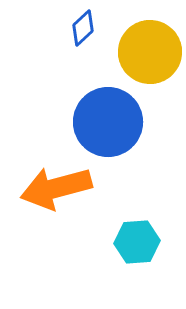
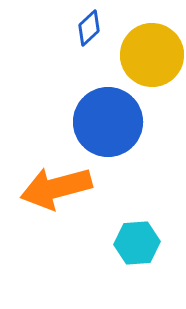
blue diamond: moved 6 px right
yellow circle: moved 2 px right, 3 px down
cyan hexagon: moved 1 px down
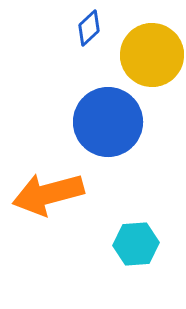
orange arrow: moved 8 px left, 6 px down
cyan hexagon: moved 1 px left, 1 px down
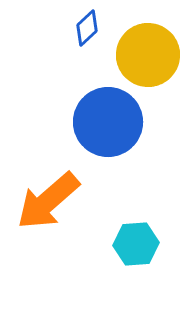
blue diamond: moved 2 px left
yellow circle: moved 4 px left
orange arrow: moved 7 px down; rotated 26 degrees counterclockwise
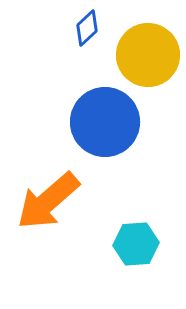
blue circle: moved 3 px left
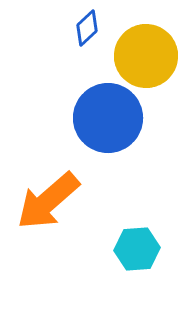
yellow circle: moved 2 px left, 1 px down
blue circle: moved 3 px right, 4 px up
cyan hexagon: moved 1 px right, 5 px down
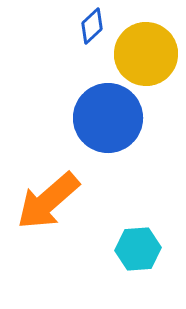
blue diamond: moved 5 px right, 2 px up
yellow circle: moved 2 px up
cyan hexagon: moved 1 px right
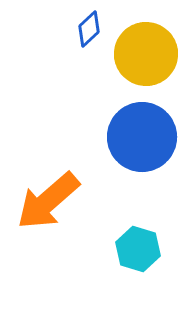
blue diamond: moved 3 px left, 3 px down
blue circle: moved 34 px right, 19 px down
cyan hexagon: rotated 21 degrees clockwise
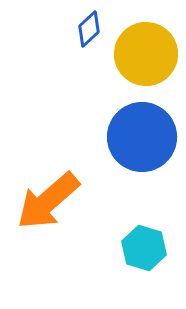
cyan hexagon: moved 6 px right, 1 px up
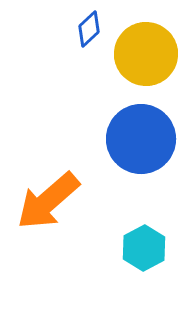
blue circle: moved 1 px left, 2 px down
cyan hexagon: rotated 15 degrees clockwise
